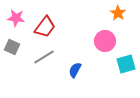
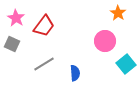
pink star: rotated 24 degrees clockwise
red trapezoid: moved 1 px left, 1 px up
gray square: moved 3 px up
gray line: moved 7 px down
cyan square: rotated 24 degrees counterclockwise
blue semicircle: moved 3 px down; rotated 147 degrees clockwise
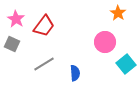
pink star: moved 1 px down
pink circle: moved 1 px down
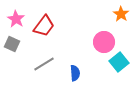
orange star: moved 3 px right, 1 px down
pink circle: moved 1 px left
cyan square: moved 7 px left, 2 px up
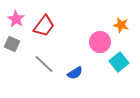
orange star: moved 11 px down; rotated 21 degrees counterclockwise
pink circle: moved 4 px left
gray line: rotated 75 degrees clockwise
blue semicircle: rotated 63 degrees clockwise
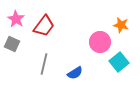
gray line: rotated 60 degrees clockwise
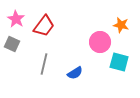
cyan square: rotated 36 degrees counterclockwise
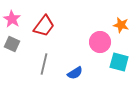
pink star: moved 4 px left
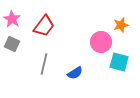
orange star: rotated 28 degrees counterclockwise
pink circle: moved 1 px right
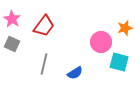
orange star: moved 4 px right, 3 px down
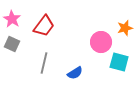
gray line: moved 1 px up
